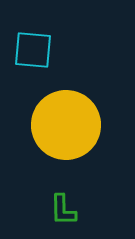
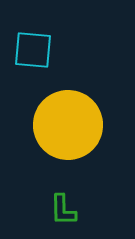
yellow circle: moved 2 px right
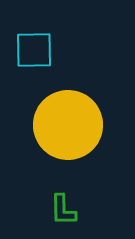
cyan square: moved 1 px right; rotated 6 degrees counterclockwise
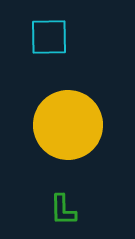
cyan square: moved 15 px right, 13 px up
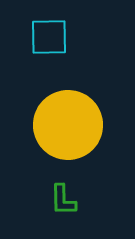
green L-shape: moved 10 px up
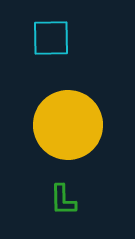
cyan square: moved 2 px right, 1 px down
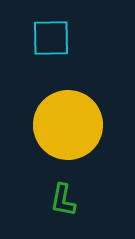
green L-shape: rotated 12 degrees clockwise
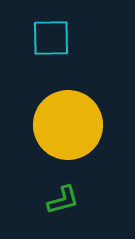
green L-shape: rotated 116 degrees counterclockwise
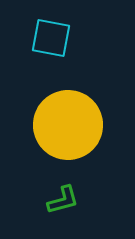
cyan square: rotated 12 degrees clockwise
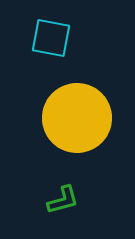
yellow circle: moved 9 px right, 7 px up
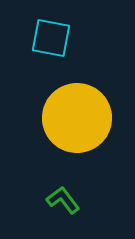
green L-shape: rotated 112 degrees counterclockwise
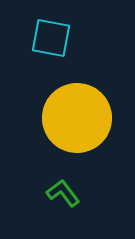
green L-shape: moved 7 px up
